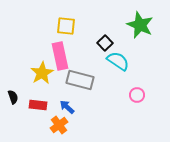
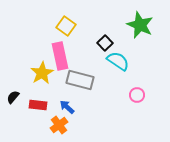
yellow square: rotated 30 degrees clockwise
black semicircle: rotated 120 degrees counterclockwise
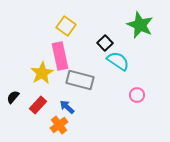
red rectangle: rotated 54 degrees counterclockwise
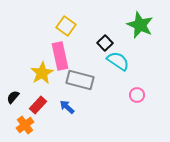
orange cross: moved 34 px left
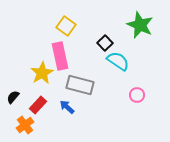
gray rectangle: moved 5 px down
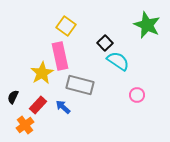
green star: moved 7 px right
black semicircle: rotated 16 degrees counterclockwise
blue arrow: moved 4 px left
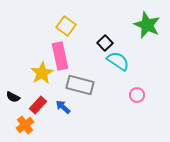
black semicircle: rotated 88 degrees counterclockwise
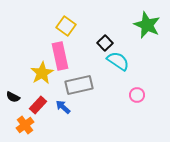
gray rectangle: moved 1 px left; rotated 28 degrees counterclockwise
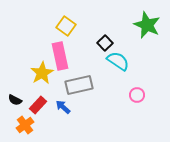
black semicircle: moved 2 px right, 3 px down
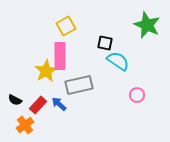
yellow square: rotated 24 degrees clockwise
black square: rotated 35 degrees counterclockwise
pink rectangle: rotated 12 degrees clockwise
yellow star: moved 4 px right, 2 px up
blue arrow: moved 4 px left, 3 px up
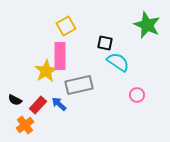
cyan semicircle: moved 1 px down
